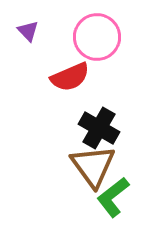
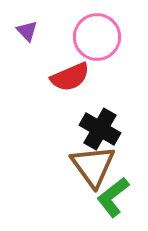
purple triangle: moved 1 px left
black cross: moved 1 px right, 1 px down
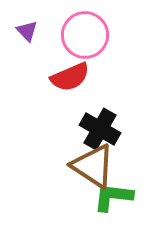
pink circle: moved 12 px left, 2 px up
brown triangle: rotated 21 degrees counterclockwise
green L-shape: rotated 45 degrees clockwise
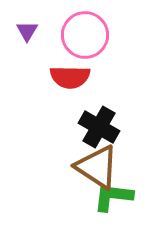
purple triangle: rotated 15 degrees clockwise
red semicircle: rotated 24 degrees clockwise
black cross: moved 1 px left, 2 px up
brown triangle: moved 4 px right, 1 px down
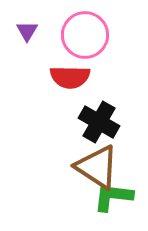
black cross: moved 5 px up
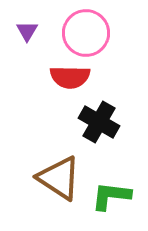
pink circle: moved 1 px right, 2 px up
brown triangle: moved 38 px left, 11 px down
green L-shape: moved 2 px left, 1 px up
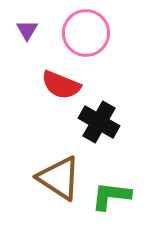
purple triangle: moved 1 px up
red semicircle: moved 9 px left, 8 px down; rotated 21 degrees clockwise
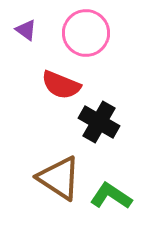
purple triangle: moved 1 px left; rotated 25 degrees counterclockwise
green L-shape: rotated 27 degrees clockwise
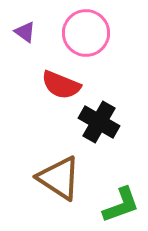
purple triangle: moved 1 px left, 2 px down
green L-shape: moved 10 px right, 9 px down; rotated 126 degrees clockwise
